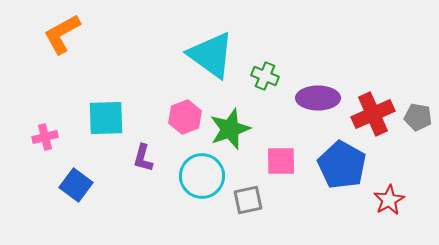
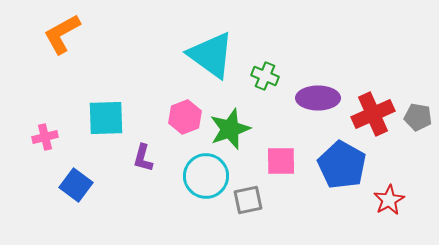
cyan circle: moved 4 px right
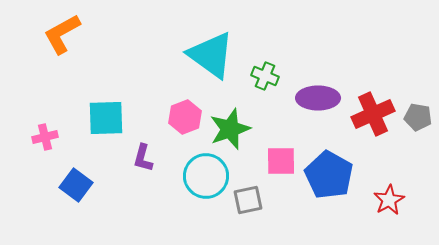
blue pentagon: moved 13 px left, 10 px down
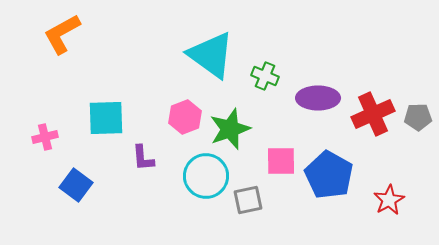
gray pentagon: rotated 12 degrees counterclockwise
purple L-shape: rotated 20 degrees counterclockwise
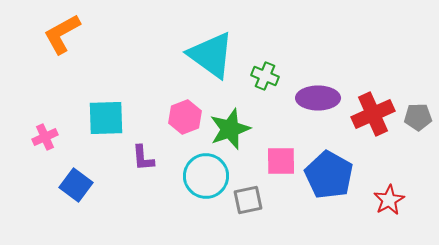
pink cross: rotated 10 degrees counterclockwise
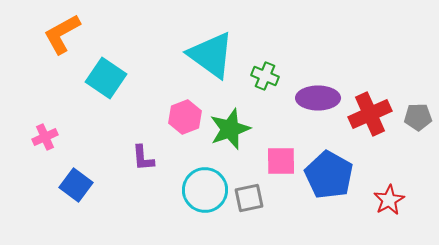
red cross: moved 3 px left
cyan square: moved 40 px up; rotated 36 degrees clockwise
cyan circle: moved 1 px left, 14 px down
gray square: moved 1 px right, 2 px up
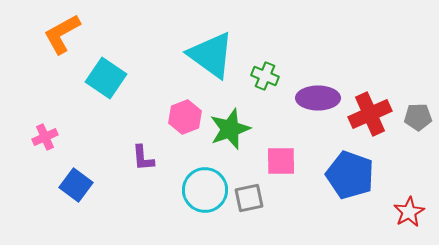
blue pentagon: moved 21 px right; rotated 9 degrees counterclockwise
red star: moved 20 px right, 12 px down
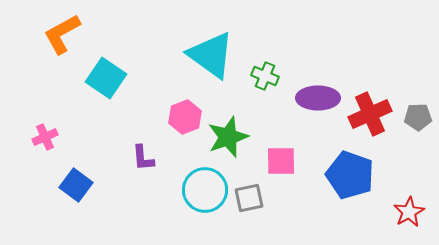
green star: moved 2 px left, 8 px down
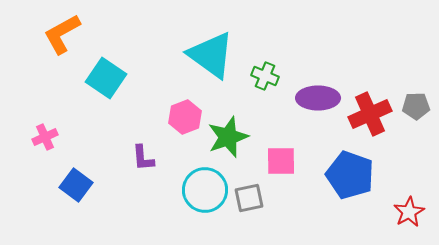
gray pentagon: moved 2 px left, 11 px up
